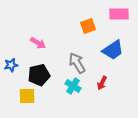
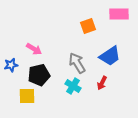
pink arrow: moved 4 px left, 6 px down
blue trapezoid: moved 3 px left, 6 px down
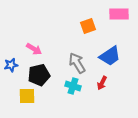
cyan cross: rotated 14 degrees counterclockwise
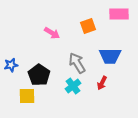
pink arrow: moved 18 px right, 16 px up
blue trapezoid: rotated 35 degrees clockwise
black pentagon: rotated 25 degrees counterclockwise
cyan cross: rotated 35 degrees clockwise
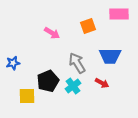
blue star: moved 2 px right, 2 px up
black pentagon: moved 9 px right, 6 px down; rotated 15 degrees clockwise
red arrow: rotated 88 degrees counterclockwise
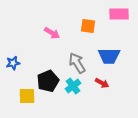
orange square: rotated 28 degrees clockwise
blue trapezoid: moved 1 px left
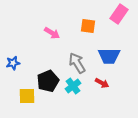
pink rectangle: rotated 54 degrees counterclockwise
